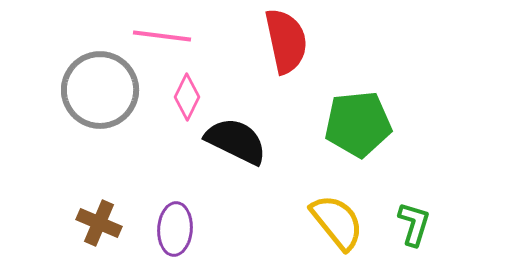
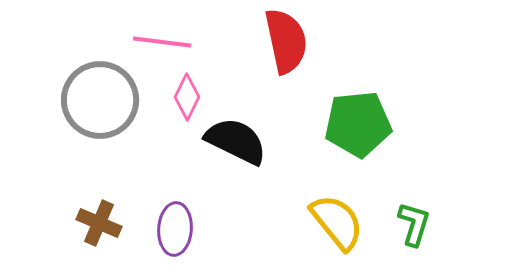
pink line: moved 6 px down
gray circle: moved 10 px down
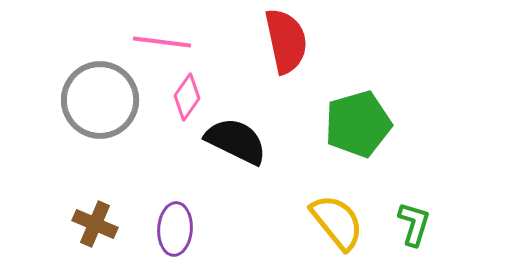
pink diamond: rotated 9 degrees clockwise
green pentagon: rotated 10 degrees counterclockwise
brown cross: moved 4 px left, 1 px down
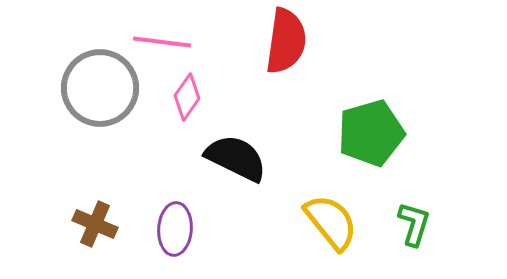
red semicircle: rotated 20 degrees clockwise
gray circle: moved 12 px up
green pentagon: moved 13 px right, 9 px down
black semicircle: moved 17 px down
yellow semicircle: moved 6 px left
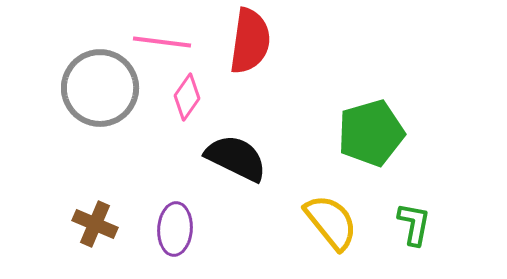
red semicircle: moved 36 px left
green L-shape: rotated 6 degrees counterclockwise
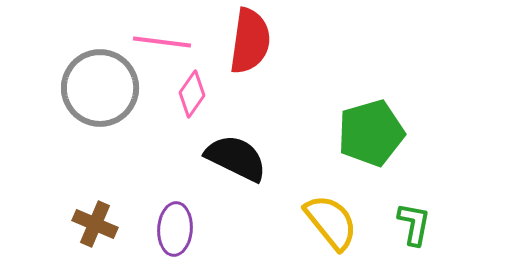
pink diamond: moved 5 px right, 3 px up
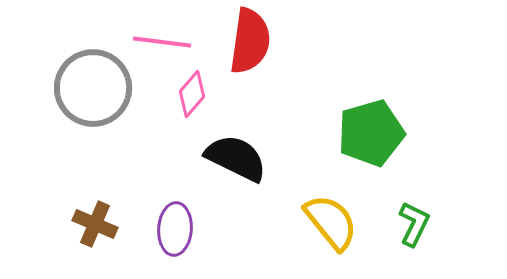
gray circle: moved 7 px left
pink diamond: rotated 6 degrees clockwise
green L-shape: rotated 15 degrees clockwise
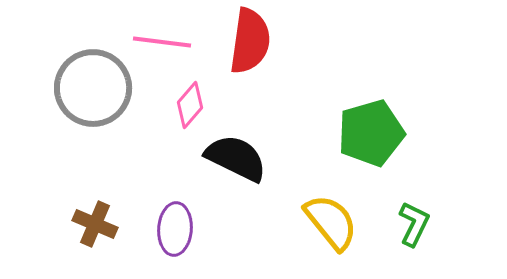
pink diamond: moved 2 px left, 11 px down
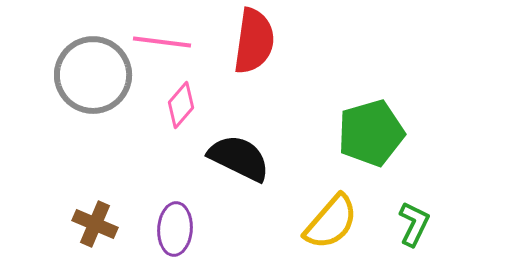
red semicircle: moved 4 px right
gray circle: moved 13 px up
pink diamond: moved 9 px left
black semicircle: moved 3 px right
yellow semicircle: rotated 80 degrees clockwise
